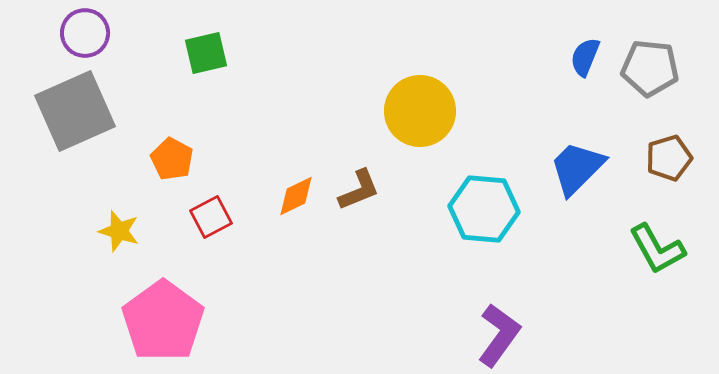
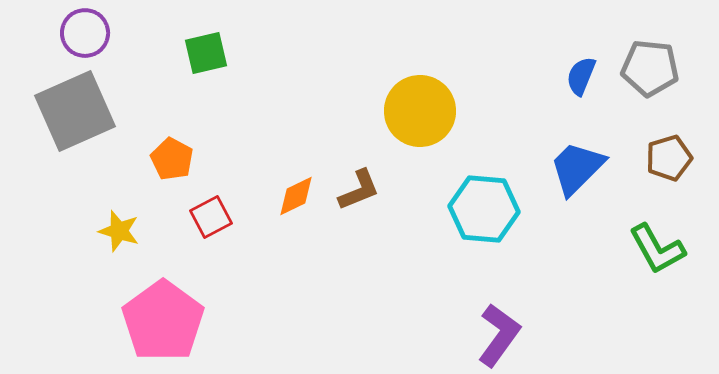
blue semicircle: moved 4 px left, 19 px down
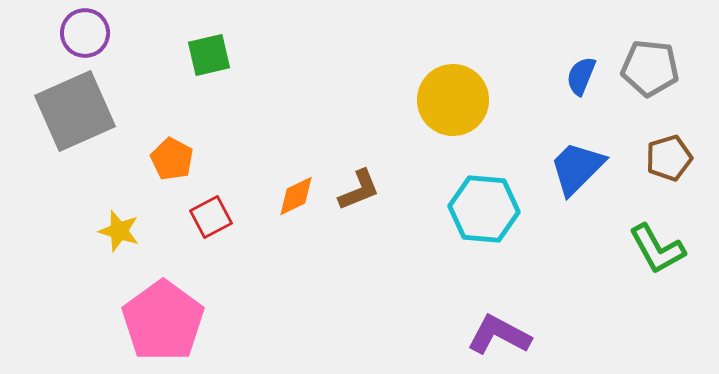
green square: moved 3 px right, 2 px down
yellow circle: moved 33 px right, 11 px up
purple L-shape: rotated 98 degrees counterclockwise
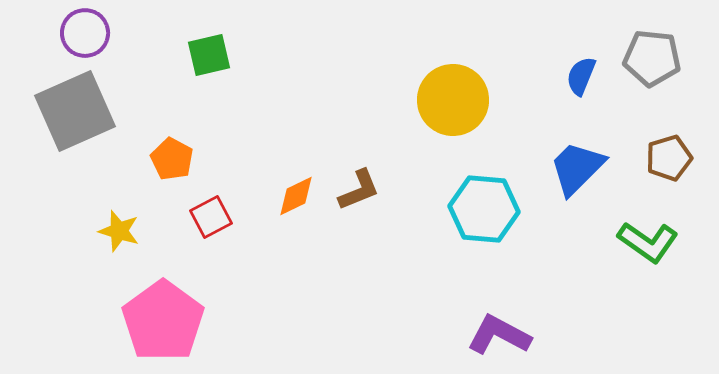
gray pentagon: moved 2 px right, 10 px up
green L-shape: moved 9 px left, 7 px up; rotated 26 degrees counterclockwise
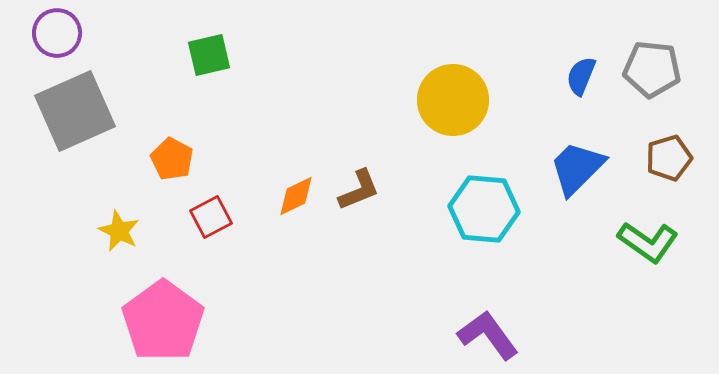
purple circle: moved 28 px left
gray pentagon: moved 11 px down
yellow star: rotated 9 degrees clockwise
purple L-shape: moved 11 px left; rotated 26 degrees clockwise
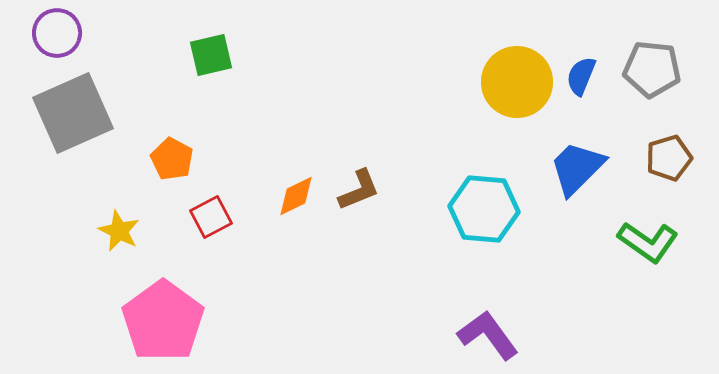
green square: moved 2 px right
yellow circle: moved 64 px right, 18 px up
gray square: moved 2 px left, 2 px down
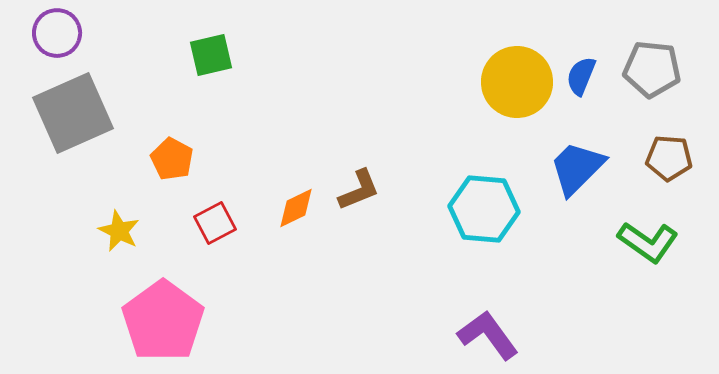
brown pentagon: rotated 21 degrees clockwise
orange diamond: moved 12 px down
red square: moved 4 px right, 6 px down
